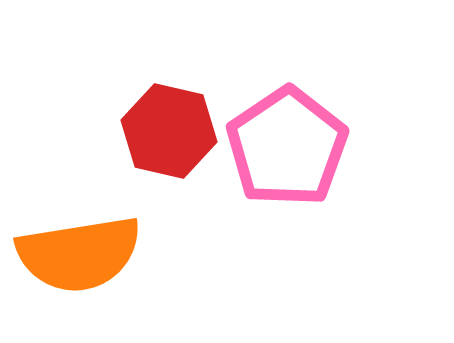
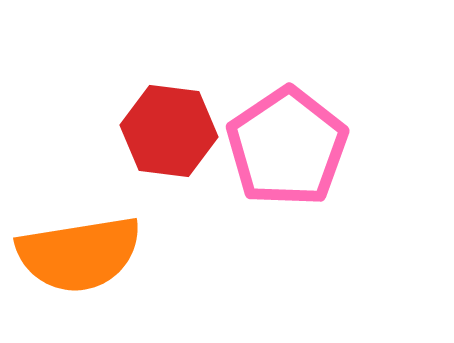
red hexagon: rotated 6 degrees counterclockwise
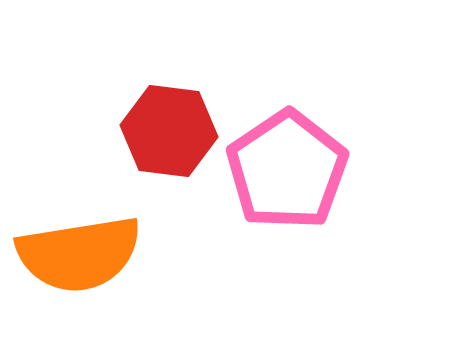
pink pentagon: moved 23 px down
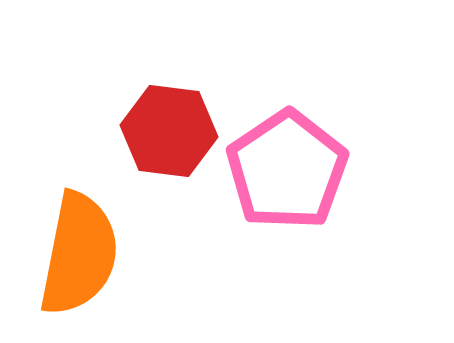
orange semicircle: rotated 70 degrees counterclockwise
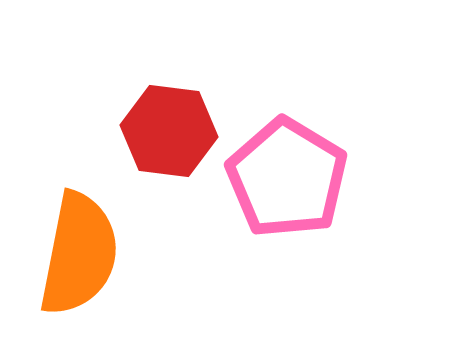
pink pentagon: moved 8 px down; rotated 7 degrees counterclockwise
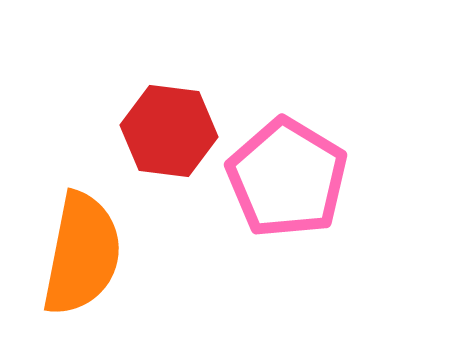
orange semicircle: moved 3 px right
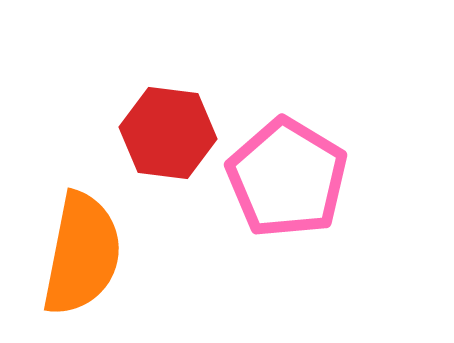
red hexagon: moved 1 px left, 2 px down
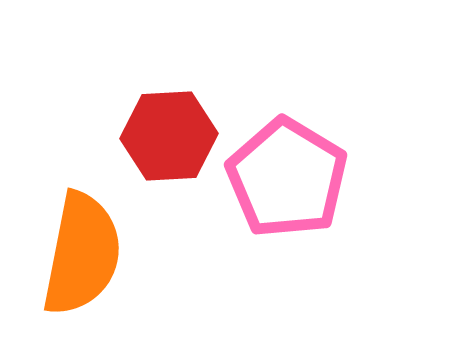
red hexagon: moved 1 px right, 3 px down; rotated 10 degrees counterclockwise
